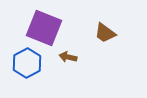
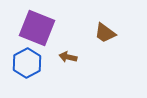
purple square: moved 7 px left
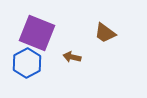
purple square: moved 5 px down
brown arrow: moved 4 px right
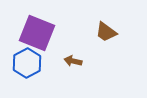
brown trapezoid: moved 1 px right, 1 px up
brown arrow: moved 1 px right, 4 px down
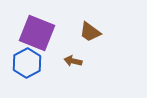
brown trapezoid: moved 16 px left
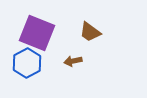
brown arrow: rotated 24 degrees counterclockwise
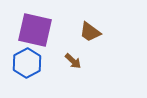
purple square: moved 2 px left, 3 px up; rotated 9 degrees counterclockwise
brown arrow: rotated 126 degrees counterclockwise
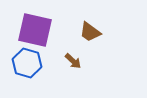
blue hexagon: rotated 16 degrees counterclockwise
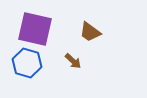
purple square: moved 1 px up
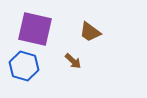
blue hexagon: moved 3 px left, 3 px down
